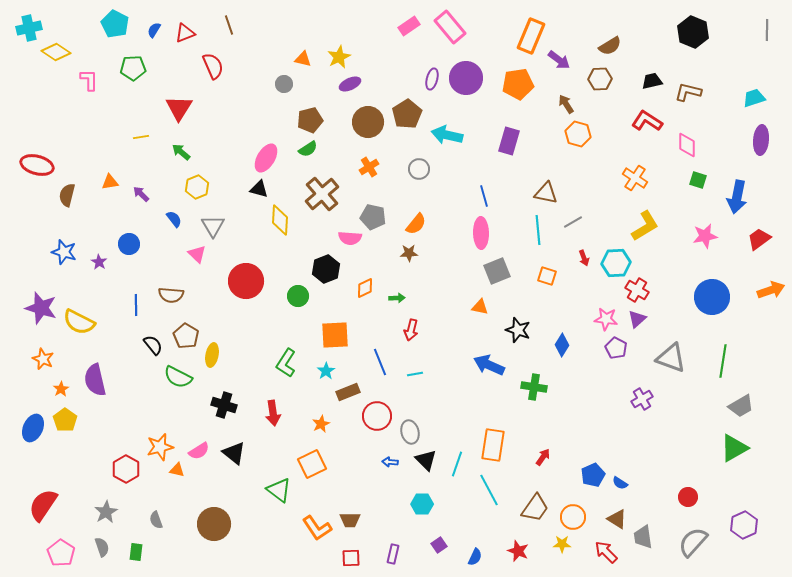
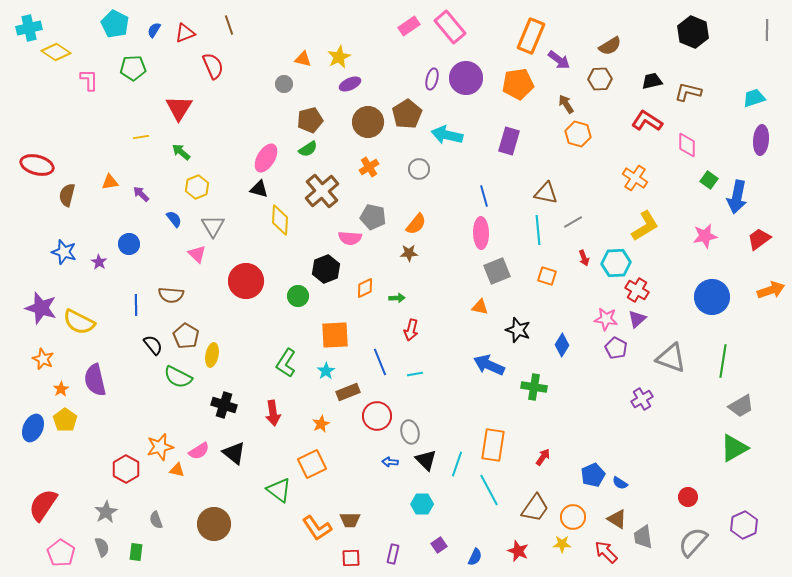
green square at (698, 180): moved 11 px right; rotated 18 degrees clockwise
brown cross at (322, 194): moved 3 px up
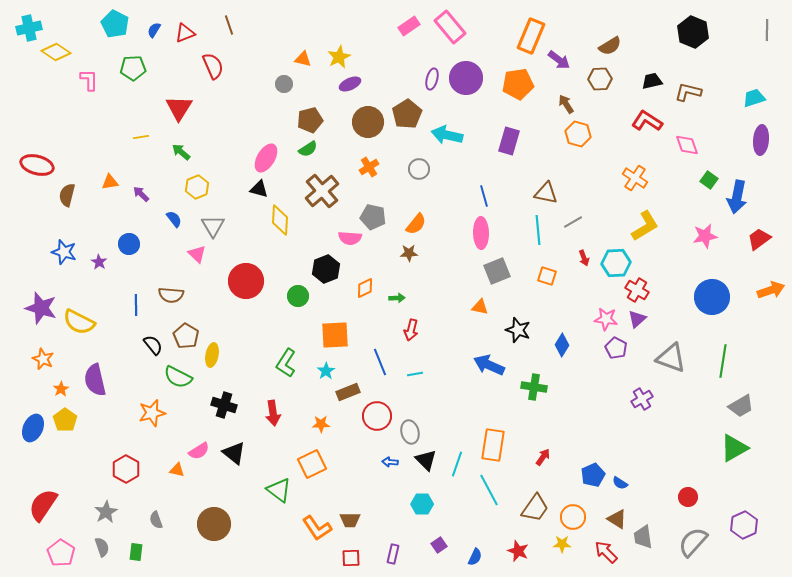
pink diamond at (687, 145): rotated 20 degrees counterclockwise
orange star at (321, 424): rotated 24 degrees clockwise
orange star at (160, 447): moved 8 px left, 34 px up
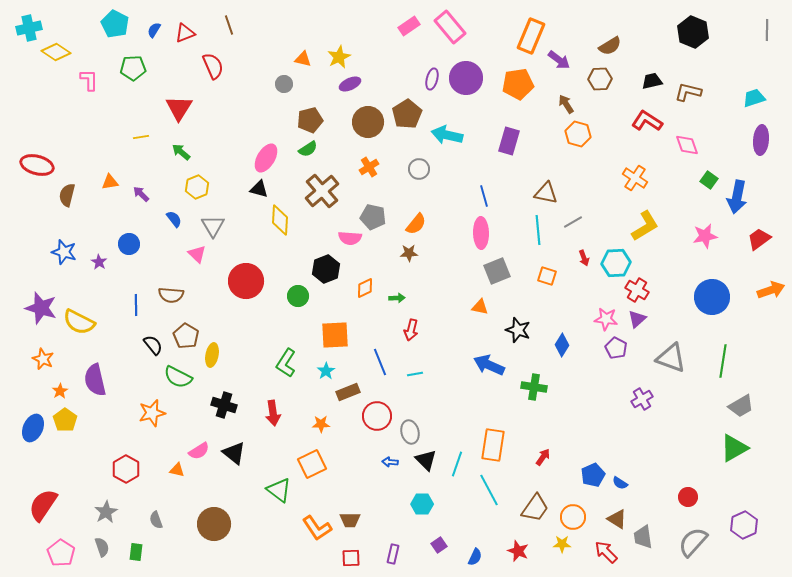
orange star at (61, 389): moved 1 px left, 2 px down
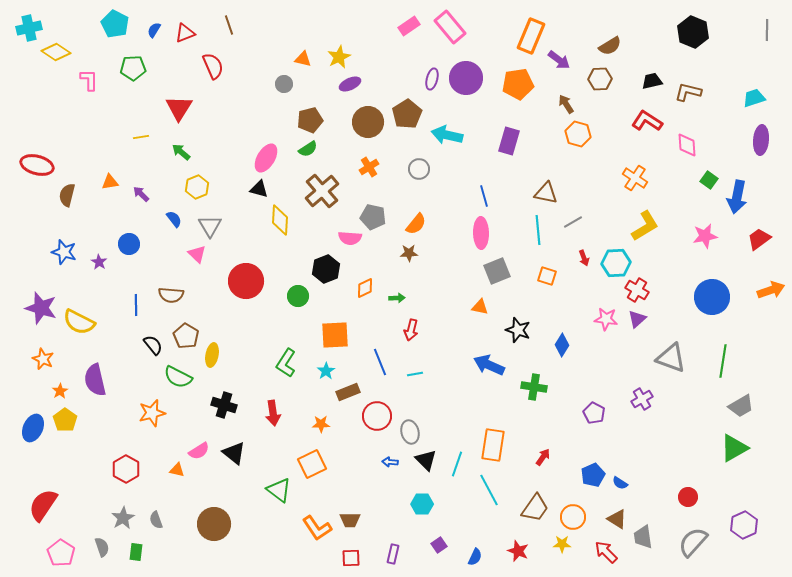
pink diamond at (687, 145): rotated 15 degrees clockwise
gray triangle at (213, 226): moved 3 px left
purple pentagon at (616, 348): moved 22 px left, 65 px down
gray star at (106, 512): moved 17 px right, 6 px down
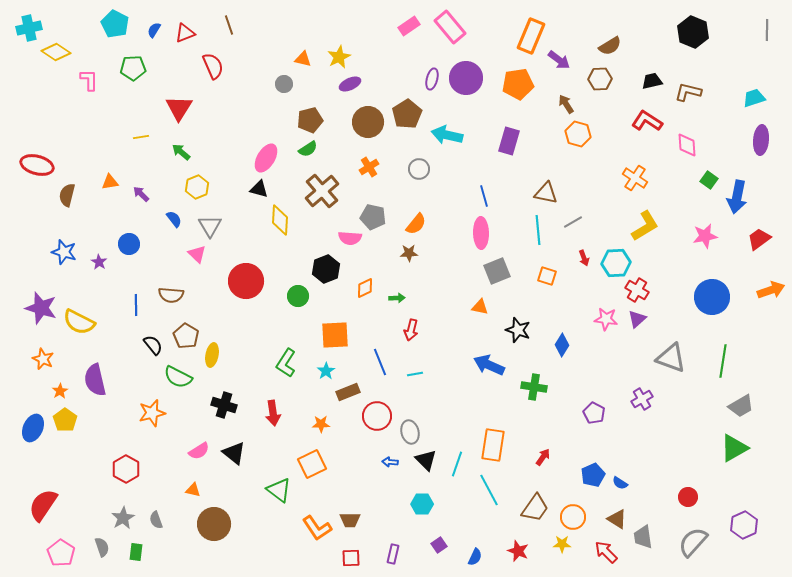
orange triangle at (177, 470): moved 16 px right, 20 px down
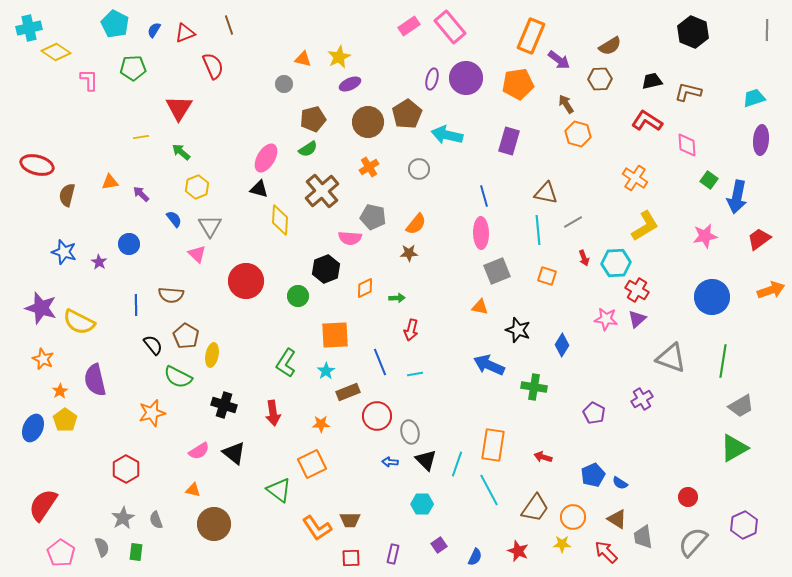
brown pentagon at (310, 120): moved 3 px right, 1 px up
red arrow at (543, 457): rotated 108 degrees counterclockwise
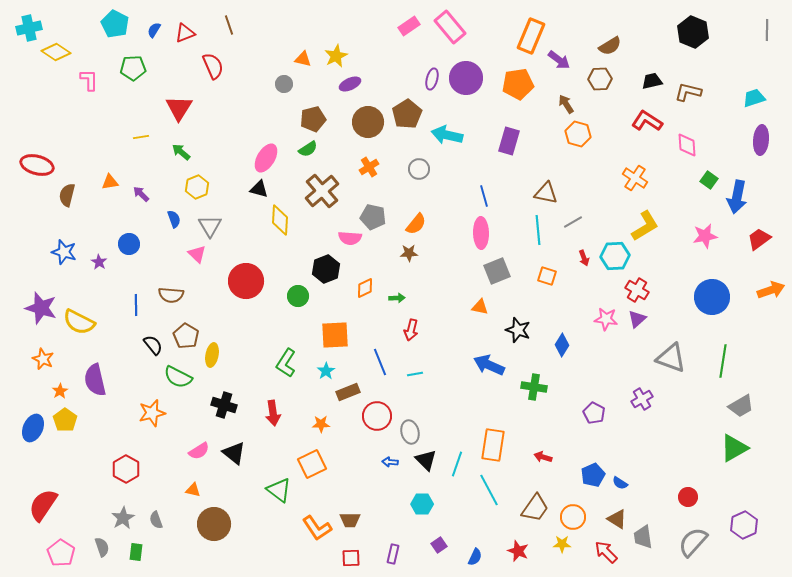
yellow star at (339, 57): moved 3 px left, 1 px up
blue semicircle at (174, 219): rotated 18 degrees clockwise
cyan hexagon at (616, 263): moved 1 px left, 7 px up
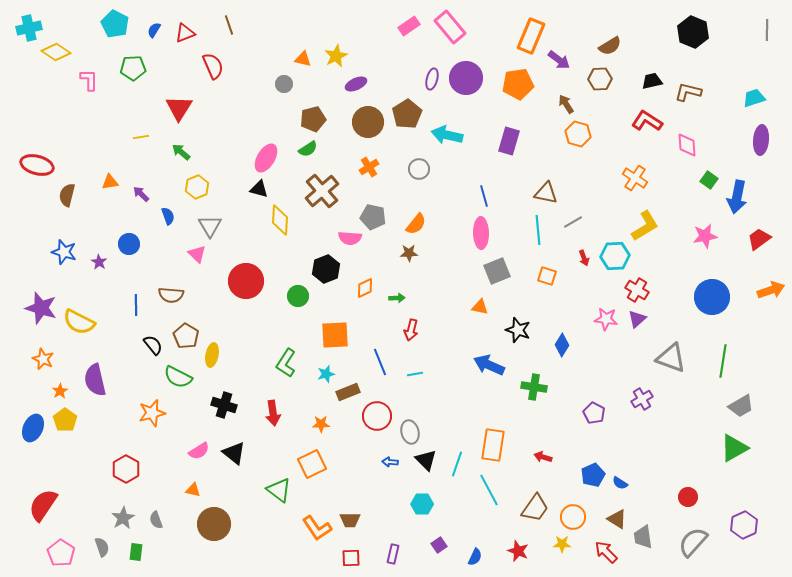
purple ellipse at (350, 84): moved 6 px right
blue semicircle at (174, 219): moved 6 px left, 3 px up
cyan star at (326, 371): moved 3 px down; rotated 18 degrees clockwise
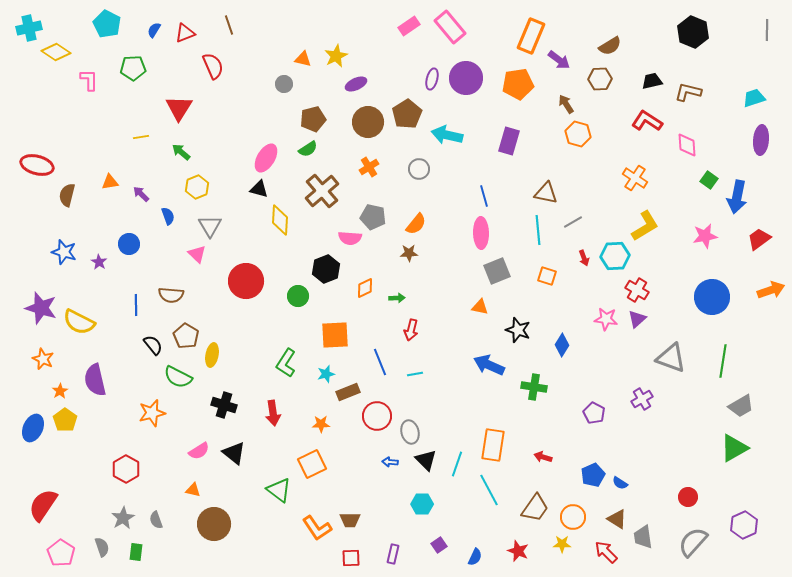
cyan pentagon at (115, 24): moved 8 px left
